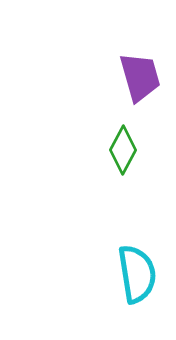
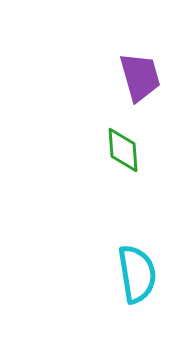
green diamond: rotated 33 degrees counterclockwise
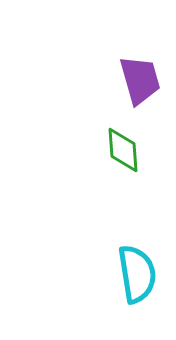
purple trapezoid: moved 3 px down
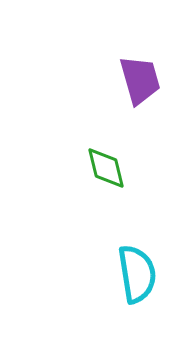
green diamond: moved 17 px left, 18 px down; rotated 9 degrees counterclockwise
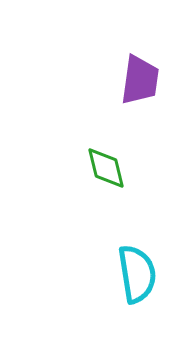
purple trapezoid: rotated 24 degrees clockwise
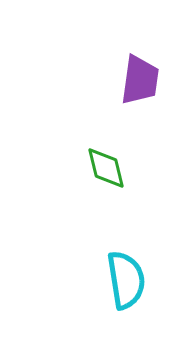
cyan semicircle: moved 11 px left, 6 px down
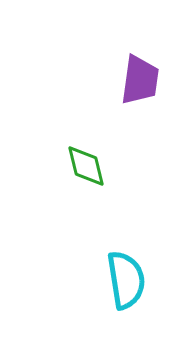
green diamond: moved 20 px left, 2 px up
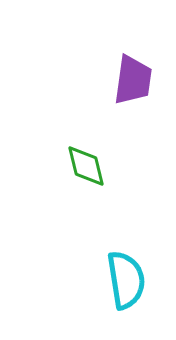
purple trapezoid: moved 7 px left
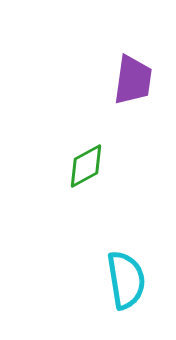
green diamond: rotated 75 degrees clockwise
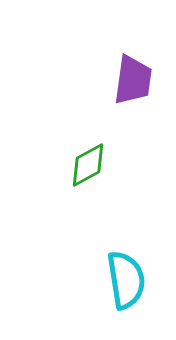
green diamond: moved 2 px right, 1 px up
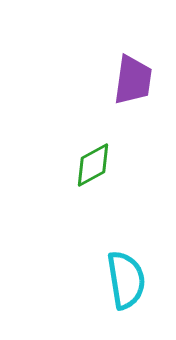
green diamond: moved 5 px right
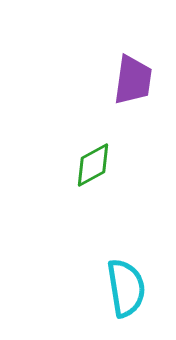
cyan semicircle: moved 8 px down
